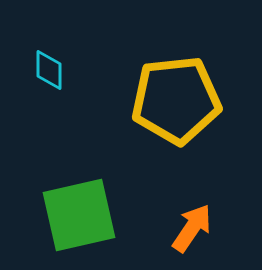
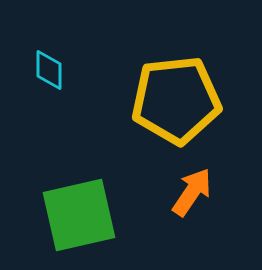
orange arrow: moved 36 px up
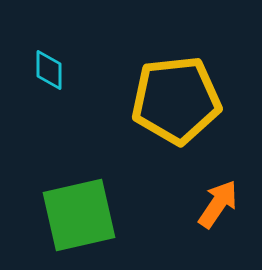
orange arrow: moved 26 px right, 12 px down
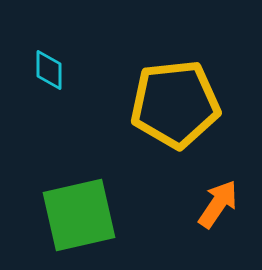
yellow pentagon: moved 1 px left, 4 px down
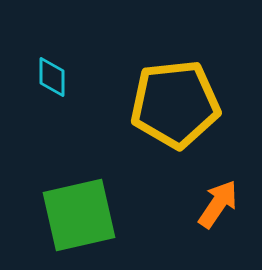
cyan diamond: moved 3 px right, 7 px down
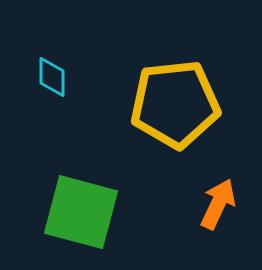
orange arrow: rotated 9 degrees counterclockwise
green square: moved 2 px right, 3 px up; rotated 28 degrees clockwise
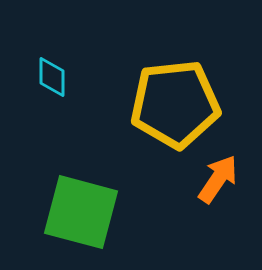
orange arrow: moved 25 px up; rotated 9 degrees clockwise
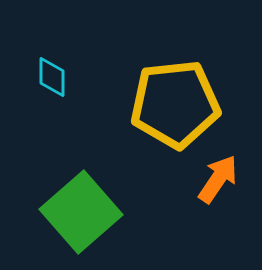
green square: rotated 34 degrees clockwise
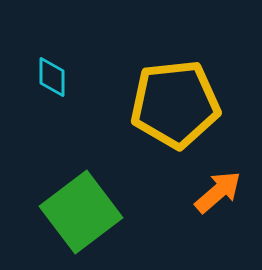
orange arrow: moved 13 px down; rotated 15 degrees clockwise
green square: rotated 4 degrees clockwise
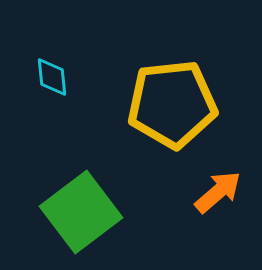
cyan diamond: rotated 6 degrees counterclockwise
yellow pentagon: moved 3 px left
